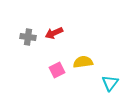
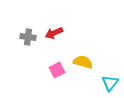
yellow semicircle: rotated 24 degrees clockwise
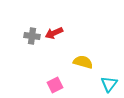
gray cross: moved 4 px right, 1 px up
pink square: moved 2 px left, 15 px down
cyan triangle: moved 1 px left, 1 px down
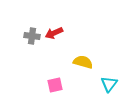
pink square: rotated 14 degrees clockwise
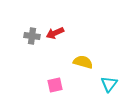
red arrow: moved 1 px right
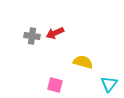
pink square: rotated 28 degrees clockwise
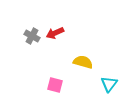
gray cross: rotated 21 degrees clockwise
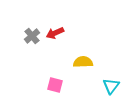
gray cross: rotated 21 degrees clockwise
yellow semicircle: rotated 18 degrees counterclockwise
cyan triangle: moved 2 px right, 2 px down
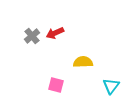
pink square: moved 1 px right
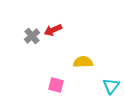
red arrow: moved 2 px left, 3 px up
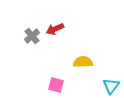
red arrow: moved 2 px right, 1 px up
